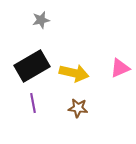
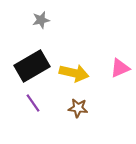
purple line: rotated 24 degrees counterclockwise
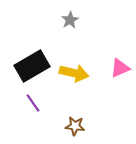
gray star: moved 29 px right; rotated 18 degrees counterclockwise
brown star: moved 3 px left, 18 px down
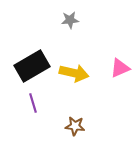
gray star: rotated 24 degrees clockwise
purple line: rotated 18 degrees clockwise
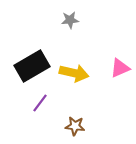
purple line: moved 7 px right; rotated 54 degrees clockwise
